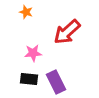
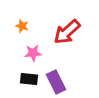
orange star: moved 4 px left, 14 px down
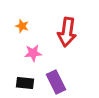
red arrow: rotated 40 degrees counterclockwise
black rectangle: moved 4 px left, 4 px down
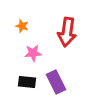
black rectangle: moved 2 px right, 1 px up
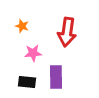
purple rectangle: moved 5 px up; rotated 25 degrees clockwise
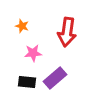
purple rectangle: moved 1 px left, 1 px down; rotated 50 degrees clockwise
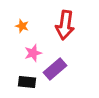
red arrow: moved 2 px left, 7 px up
pink star: rotated 12 degrees counterclockwise
purple rectangle: moved 9 px up
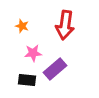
pink star: rotated 12 degrees clockwise
black rectangle: moved 2 px up
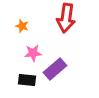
red arrow: moved 1 px right, 7 px up
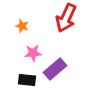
red arrow: rotated 16 degrees clockwise
